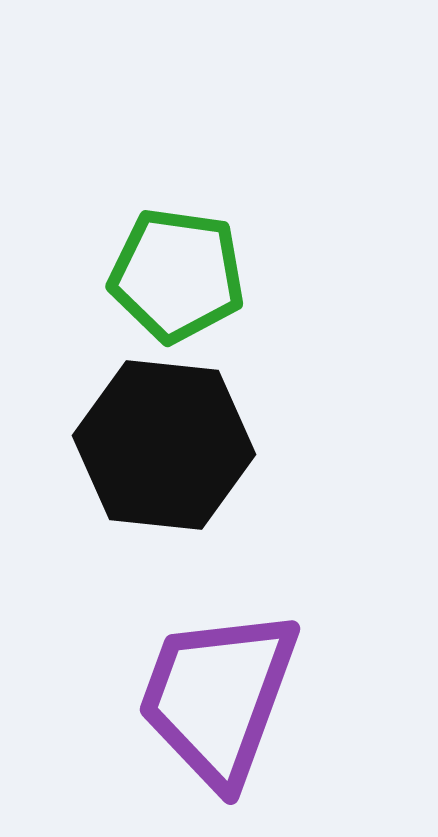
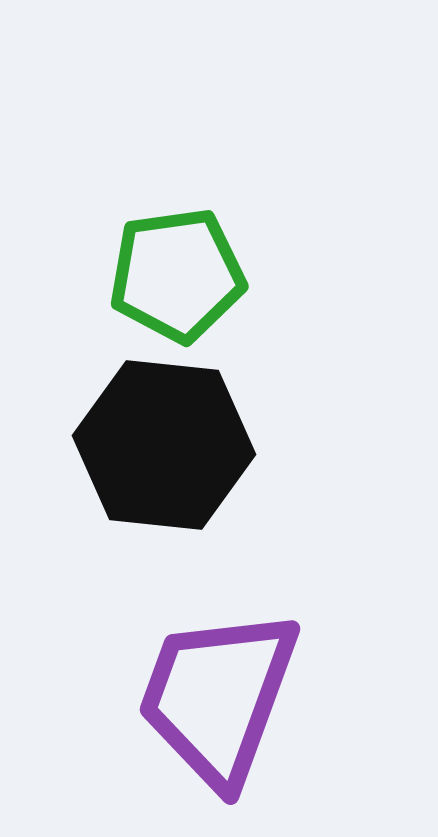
green pentagon: rotated 16 degrees counterclockwise
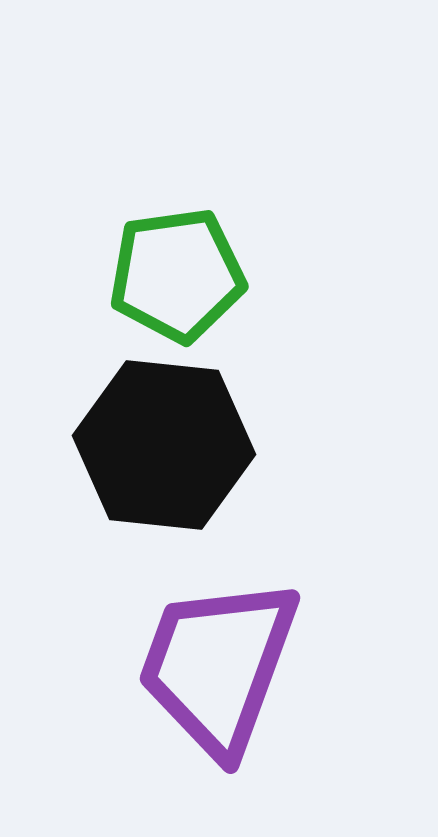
purple trapezoid: moved 31 px up
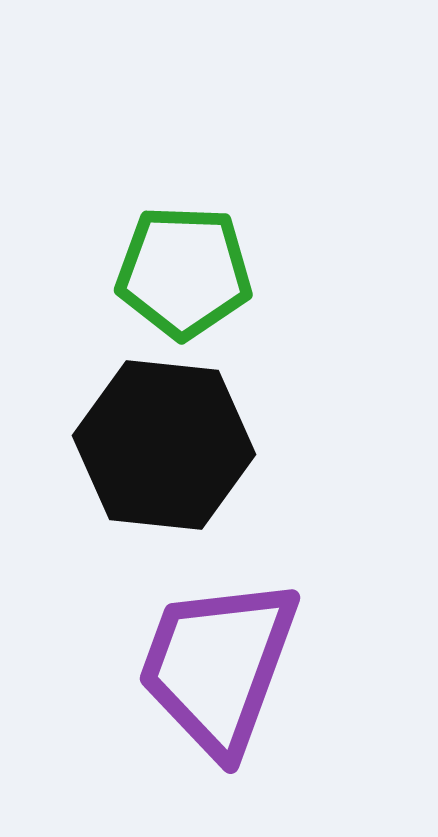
green pentagon: moved 7 px right, 3 px up; rotated 10 degrees clockwise
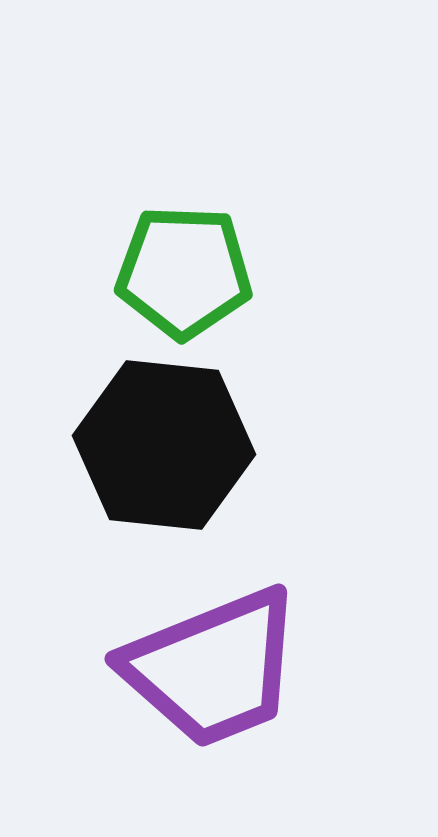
purple trapezoid: moved 5 px left, 2 px down; rotated 132 degrees counterclockwise
